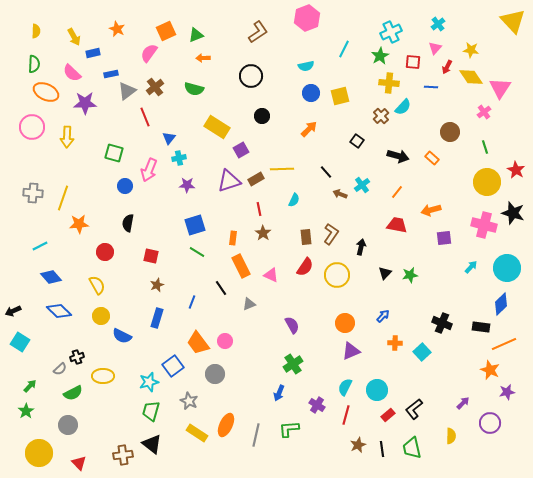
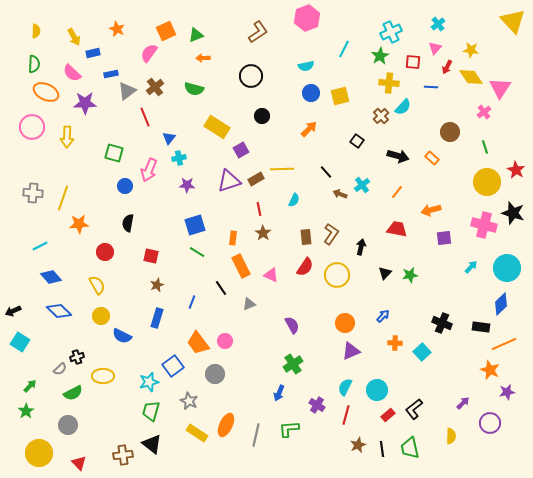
red trapezoid at (397, 225): moved 4 px down
green trapezoid at (412, 448): moved 2 px left
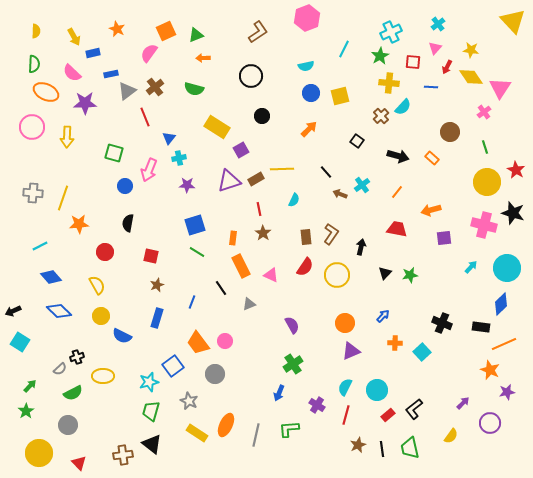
yellow semicircle at (451, 436): rotated 35 degrees clockwise
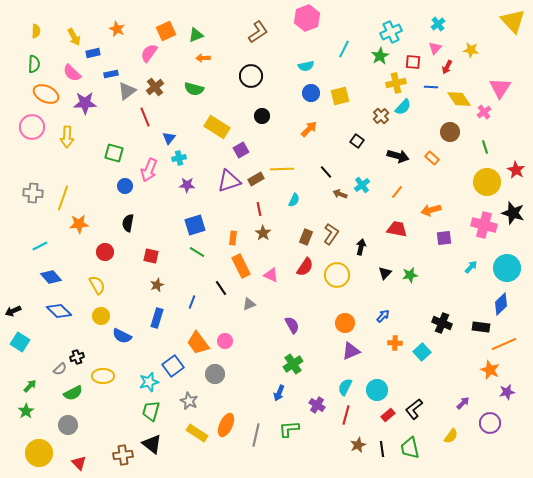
yellow diamond at (471, 77): moved 12 px left, 22 px down
yellow cross at (389, 83): moved 7 px right; rotated 18 degrees counterclockwise
orange ellipse at (46, 92): moved 2 px down
brown rectangle at (306, 237): rotated 28 degrees clockwise
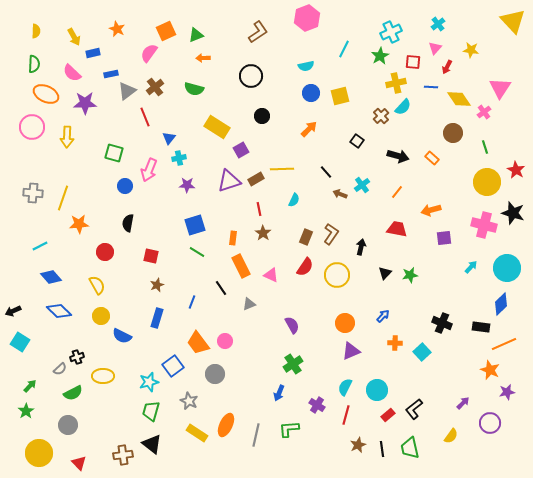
brown circle at (450, 132): moved 3 px right, 1 px down
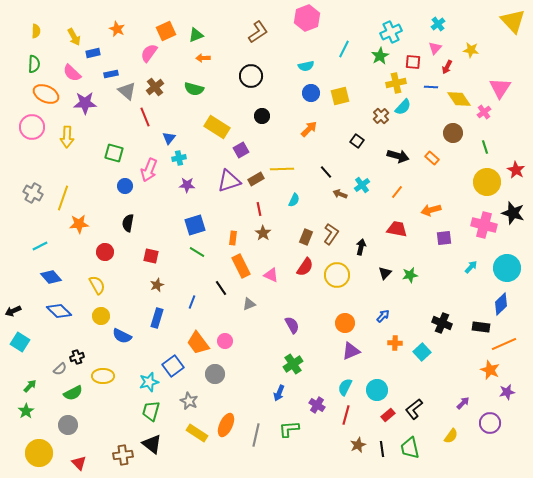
gray triangle at (127, 91): rotated 42 degrees counterclockwise
gray cross at (33, 193): rotated 24 degrees clockwise
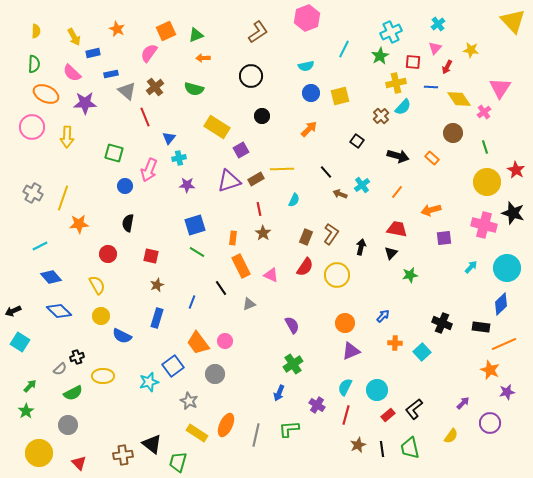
red circle at (105, 252): moved 3 px right, 2 px down
black triangle at (385, 273): moved 6 px right, 20 px up
green trapezoid at (151, 411): moved 27 px right, 51 px down
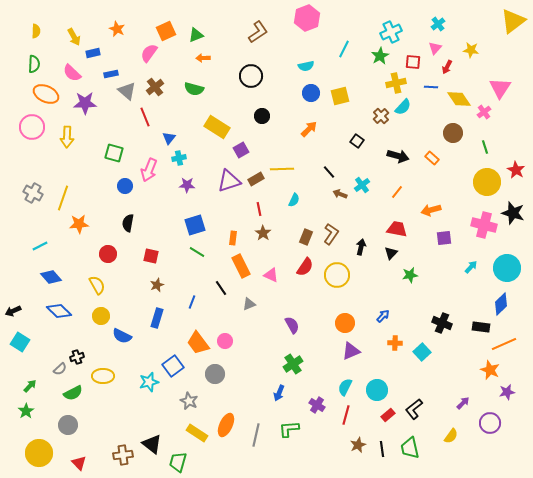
yellow triangle at (513, 21): rotated 36 degrees clockwise
black line at (326, 172): moved 3 px right
